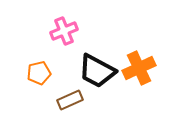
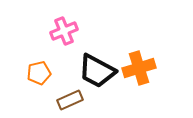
orange cross: rotated 8 degrees clockwise
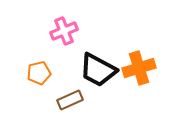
black trapezoid: moved 1 px right, 1 px up
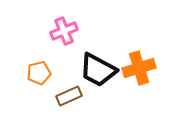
brown rectangle: moved 1 px left, 4 px up
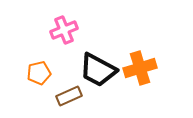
pink cross: moved 1 px up
orange cross: moved 1 px right
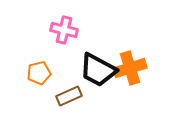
pink cross: rotated 36 degrees clockwise
orange cross: moved 10 px left
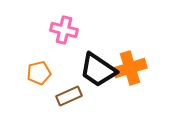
black trapezoid: rotated 6 degrees clockwise
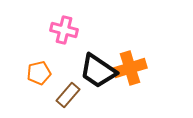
black trapezoid: moved 1 px down
brown rectangle: moved 1 px left, 1 px up; rotated 25 degrees counterclockwise
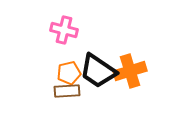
orange cross: moved 3 px down
orange pentagon: moved 30 px right
brown rectangle: moved 1 px left, 4 px up; rotated 45 degrees clockwise
